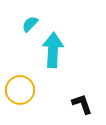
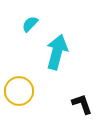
cyan arrow: moved 4 px right, 2 px down; rotated 12 degrees clockwise
yellow circle: moved 1 px left, 1 px down
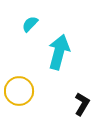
cyan arrow: moved 2 px right
black L-shape: rotated 50 degrees clockwise
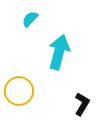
cyan semicircle: moved 5 px up
